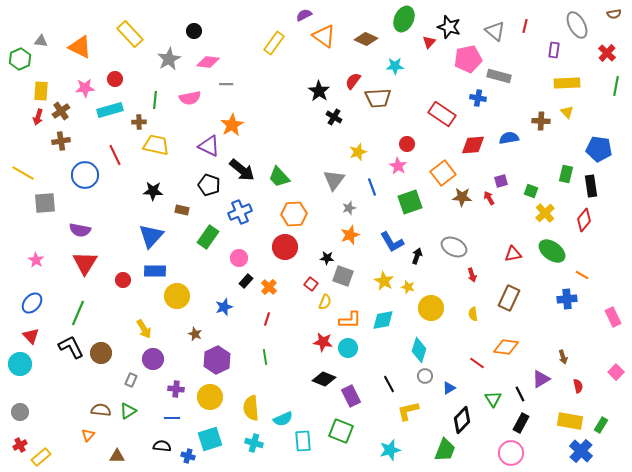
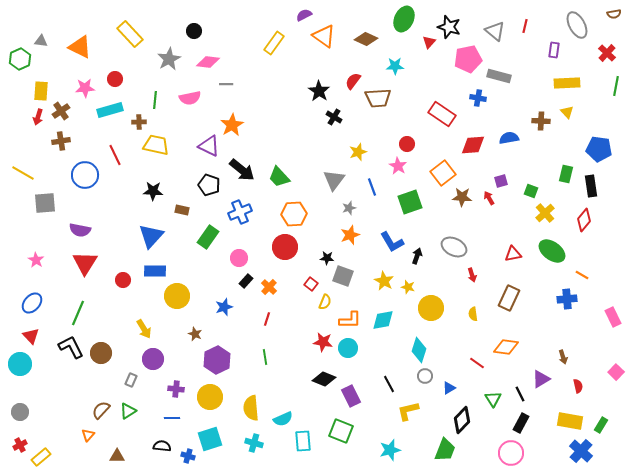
brown semicircle at (101, 410): rotated 54 degrees counterclockwise
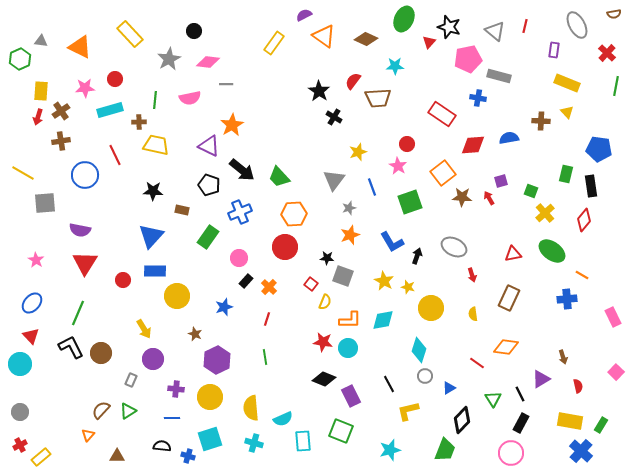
yellow rectangle at (567, 83): rotated 25 degrees clockwise
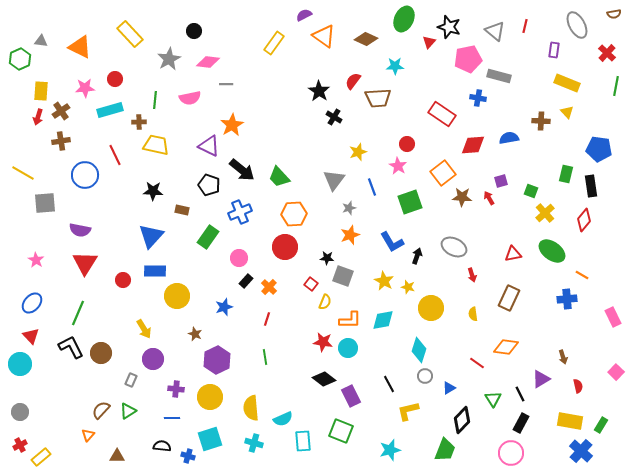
black diamond at (324, 379): rotated 15 degrees clockwise
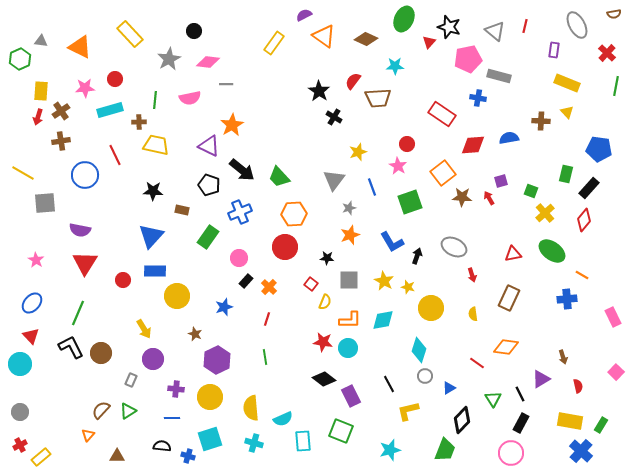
black rectangle at (591, 186): moved 2 px left, 2 px down; rotated 50 degrees clockwise
gray square at (343, 276): moved 6 px right, 4 px down; rotated 20 degrees counterclockwise
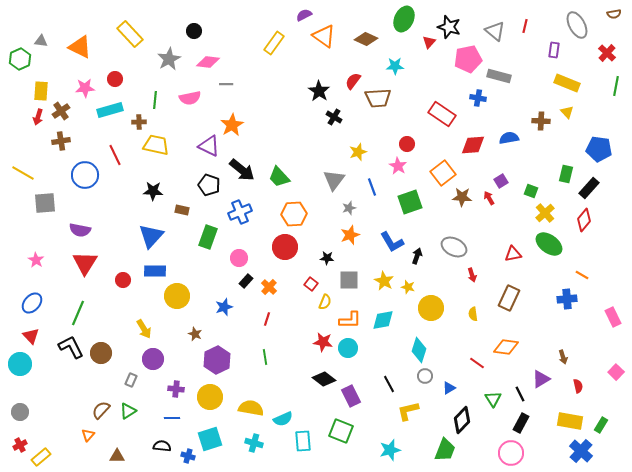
purple square at (501, 181): rotated 16 degrees counterclockwise
green rectangle at (208, 237): rotated 15 degrees counterclockwise
green ellipse at (552, 251): moved 3 px left, 7 px up
yellow semicircle at (251, 408): rotated 105 degrees clockwise
